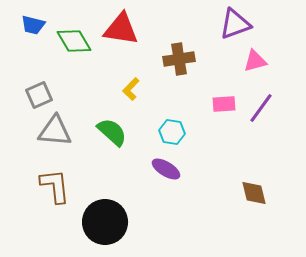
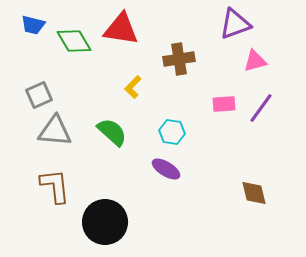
yellow L-shape: moved 2 px right, 2 px up
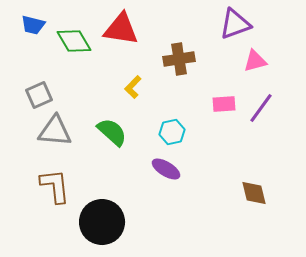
cyan hexagon: rotated 20 degrees counterclockwise
black circle: moved 3 px left
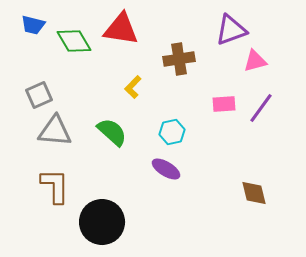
purple triangle: moved 4 px left, 6 px down
brown L-shape: rotated 6 degrees clockwise
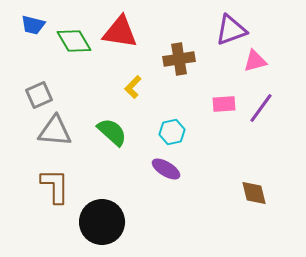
red triangle: moved 1 px left, 3 px down
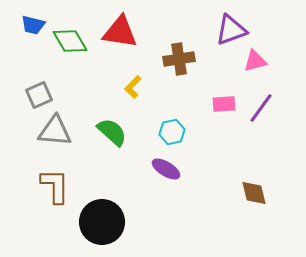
green diamond: moved 4 px left
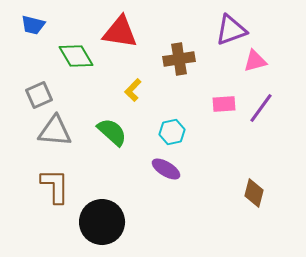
green diamond: moved 6 px right, 15 px down
yellow L-shape: moved 3 px down
brown diamond: rotated 28 degrees clockwise
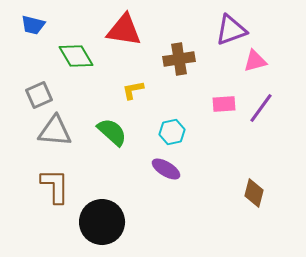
red triangle: moved 4 px right, 2 px up
yellow L-shape: rotated 35 degrees clockwise
